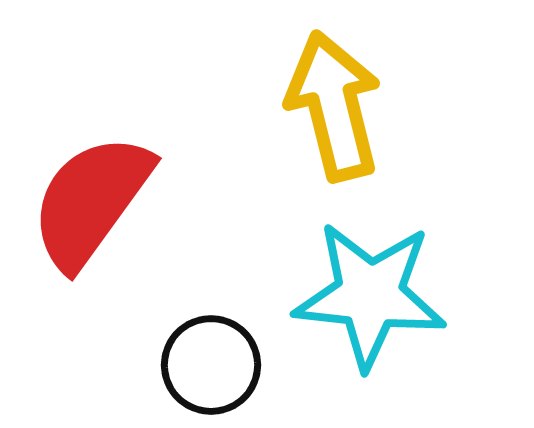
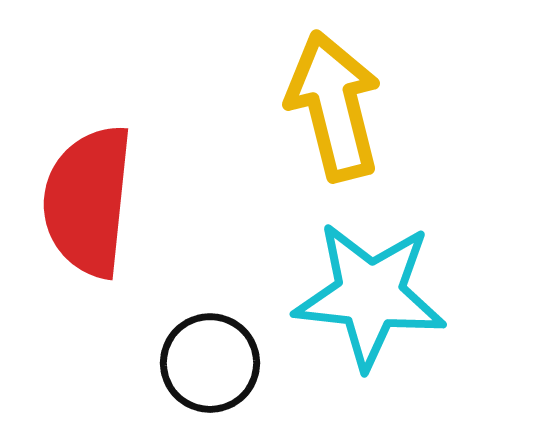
red semicircle: moved 3 px left; rotated 30 degrees counterclockwise
black circle: moved 1 px left, 2 px up
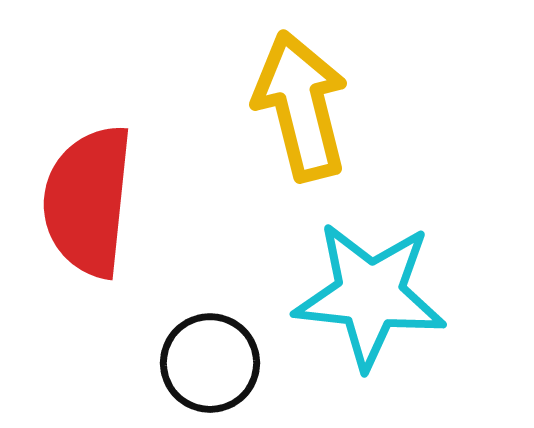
yellow arrow: moved 33 px left
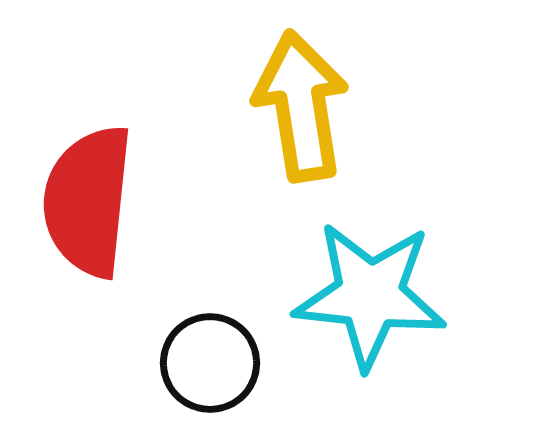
yellow arrow: rotated 5 degrees clockwise
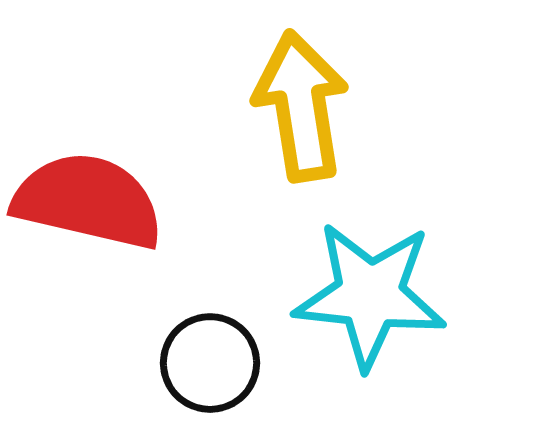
red semicircle: rotated 97 degrees clockwise
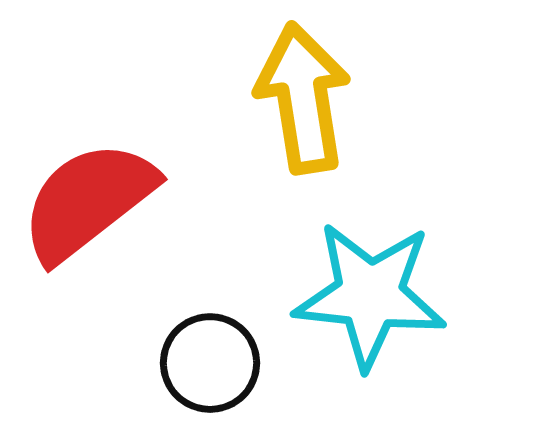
yellow arrow: moved 2 px right, 8 px up
red semicircle: rotated 51 degrees counterclockwise
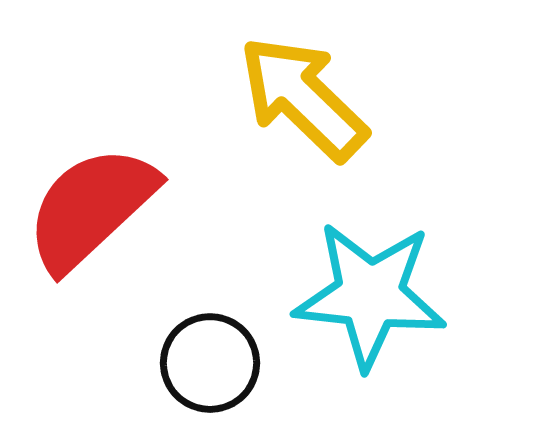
yellow arrow: rotated 37 degrees counterclockwise
red semicircle: moved 3 px right, 7 px down; rotated 5 degrees counterclockwise
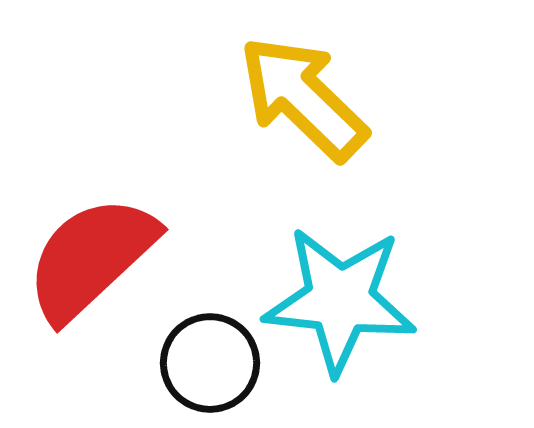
red semicircle: moved 50 px down
cyan star: moved 30 px left, 5 px down
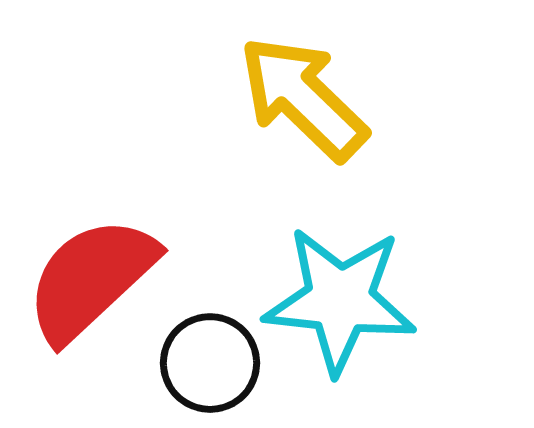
red semicircle: moved 21 px down
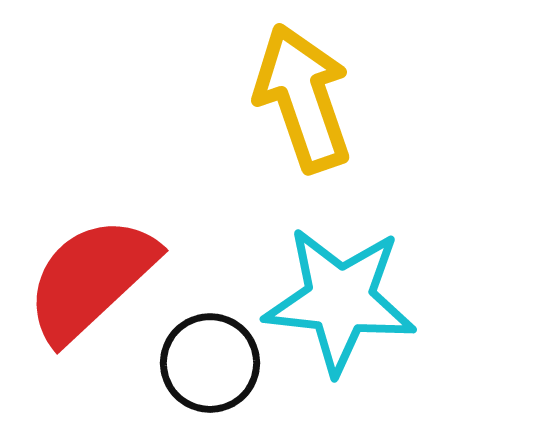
yellow arrow: rotated 27 degrees clockwise
